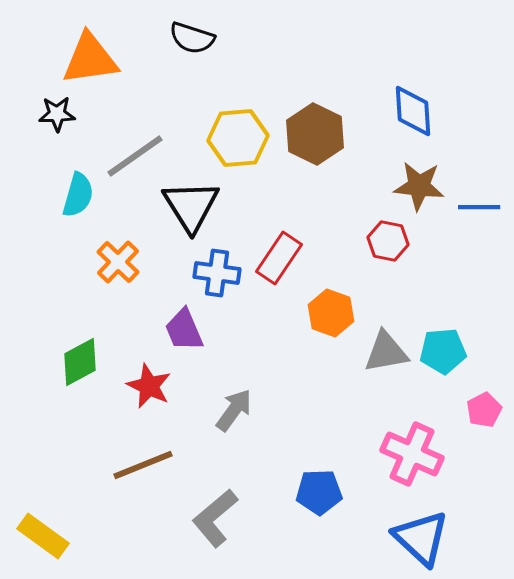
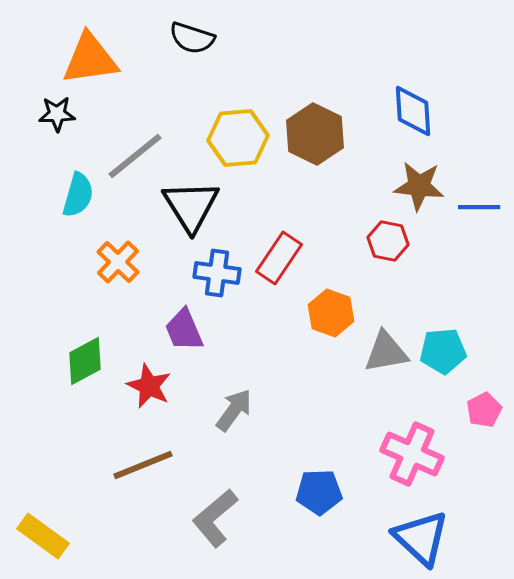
gray line: rotated 4 degrees counterclockwise
green diamond: moved 5 px right, 1 px up
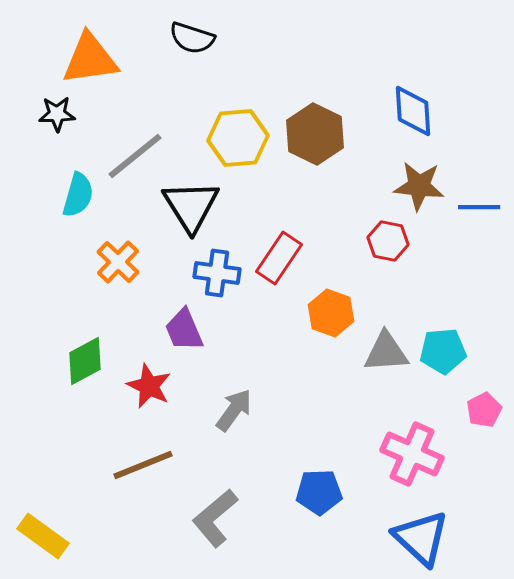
gray triangle: rotated 6 degrees clockwise
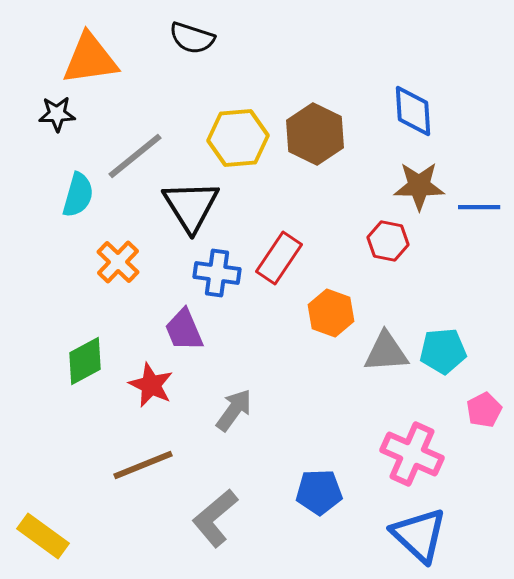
brown star: rotated 6 degrees counterclockwise
red star: moved 2 px right, 1 px up
blue triangle: moved 2 px left, 3 px up
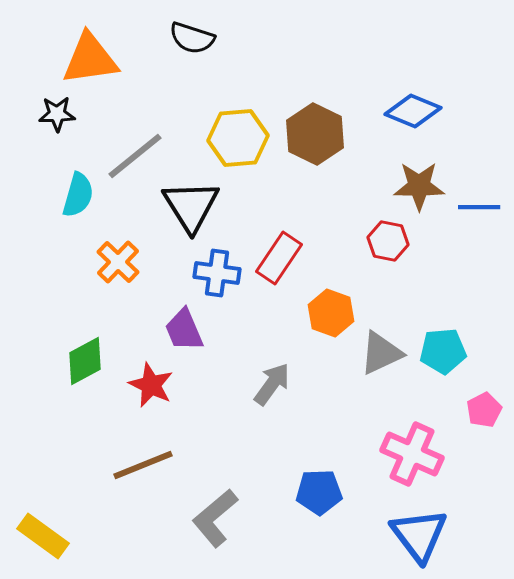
blue diamond: rotated 64 degrees counterclockwise
gray triangle: moved 5 px left, 1 px down; rotated 21 degrees counterclockwise
gray arrow: moved 38 px right, 26 px up
blue triangle: rotated 10 degrees clockwise
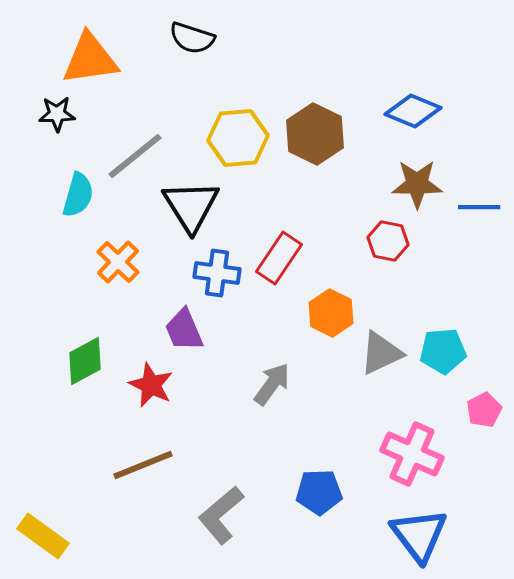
brown star: moved 2 px left, 2 px up
orange hexagon: rotated 6 degrees clockwise
gray L-shape: moved 6 px right, 3 px up
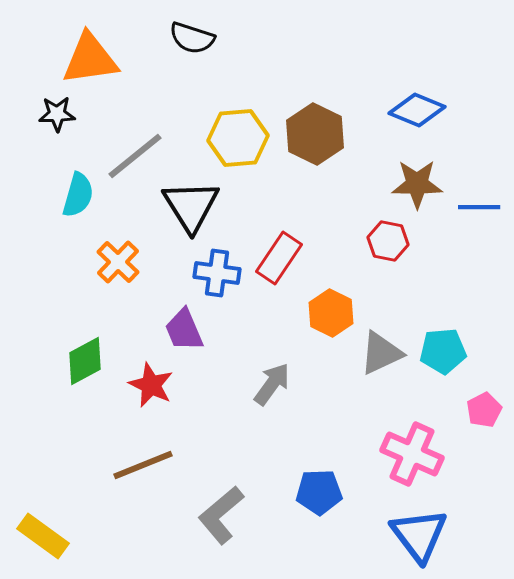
blue diamond: moved 4 px right, 1 px up
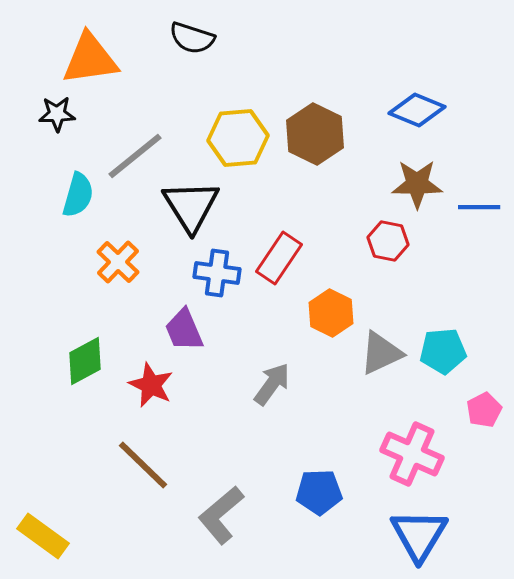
brown line: rotated 66 degrees clockwise
blue triangle: rotated 8 degrees clockwise
